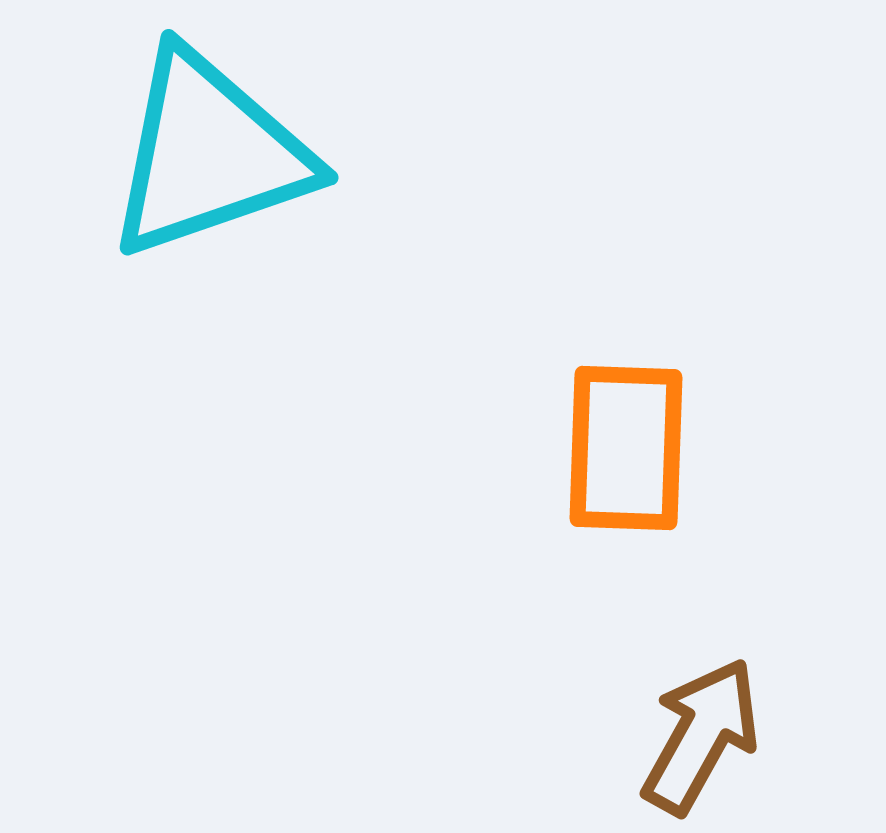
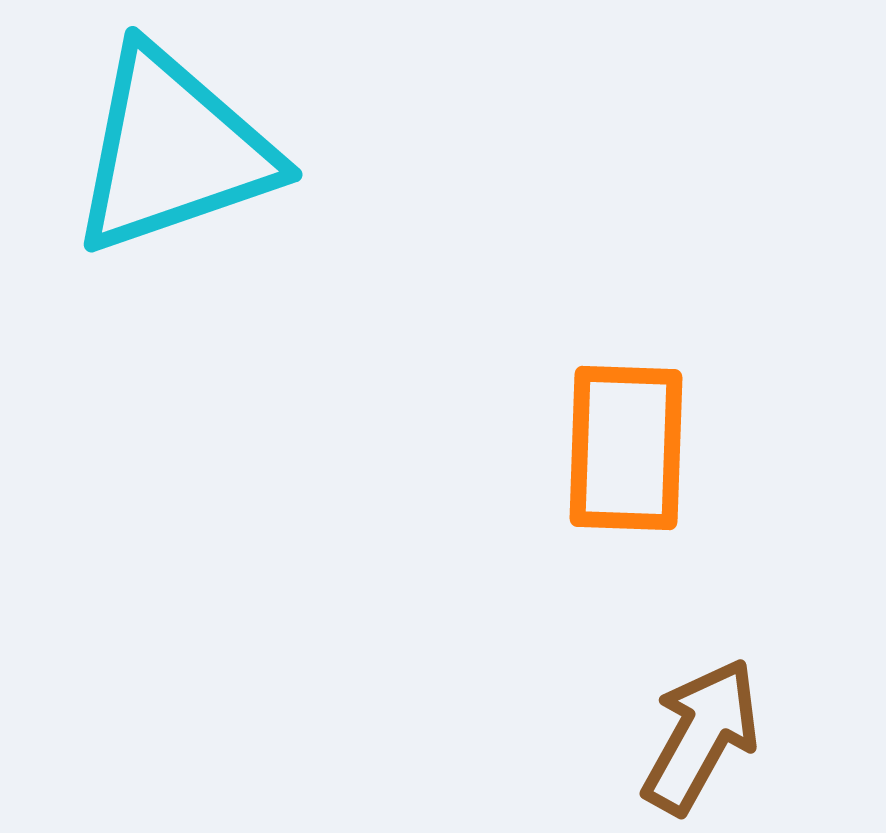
cyan triangle: moved 36 px left, 3 px up
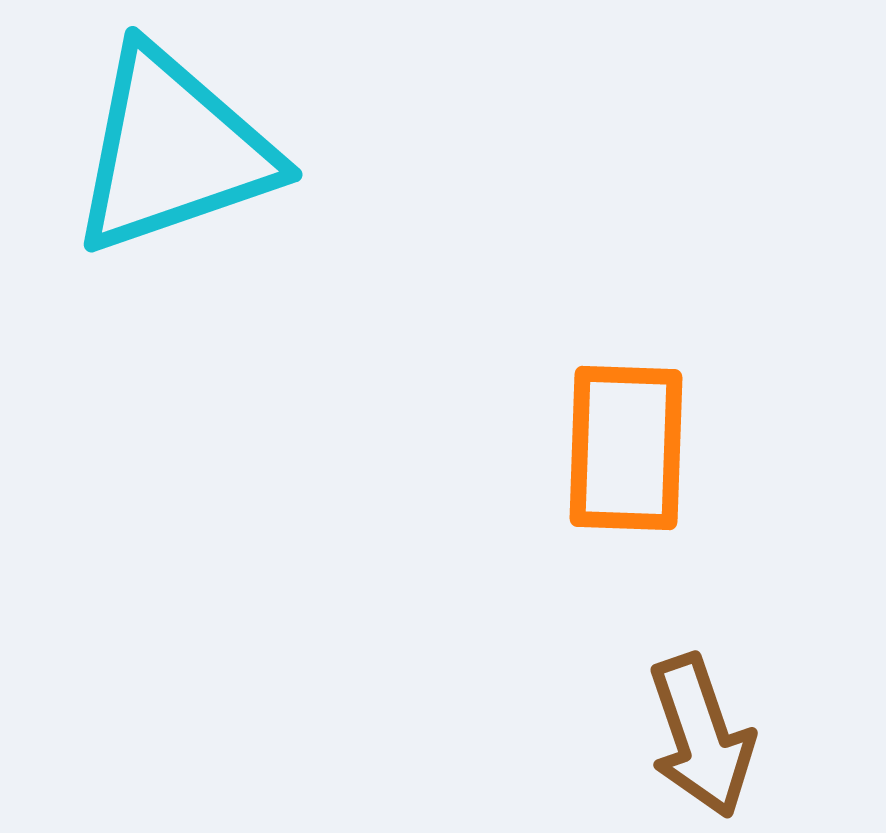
brown arrow: rotated 132 degrees clockwise
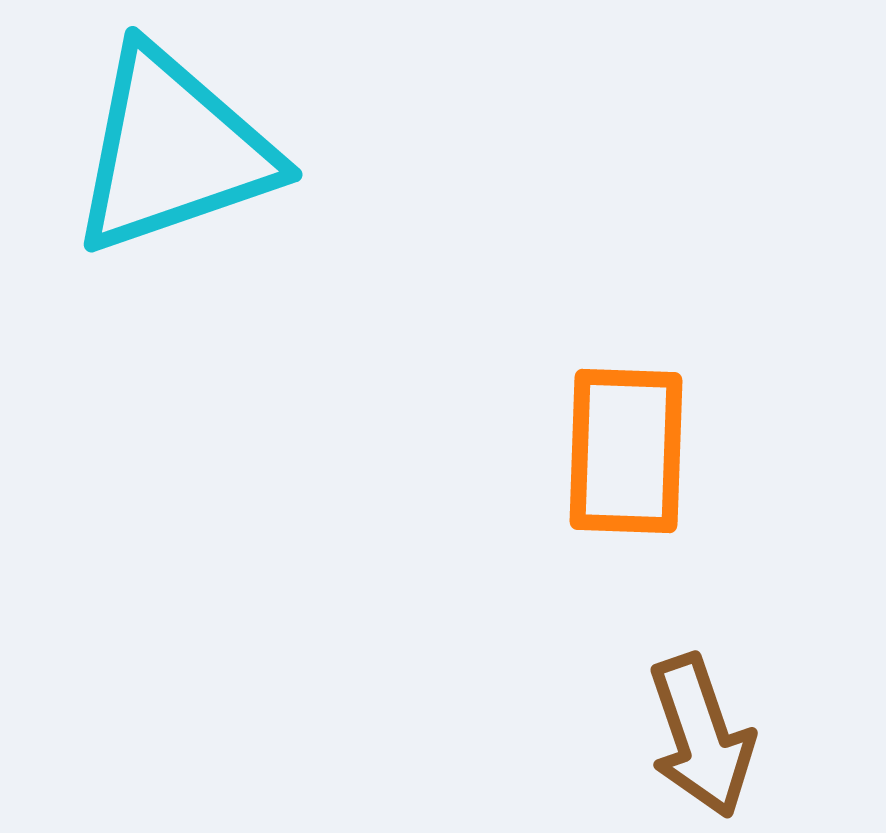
orange rectangle: moved 3 px down
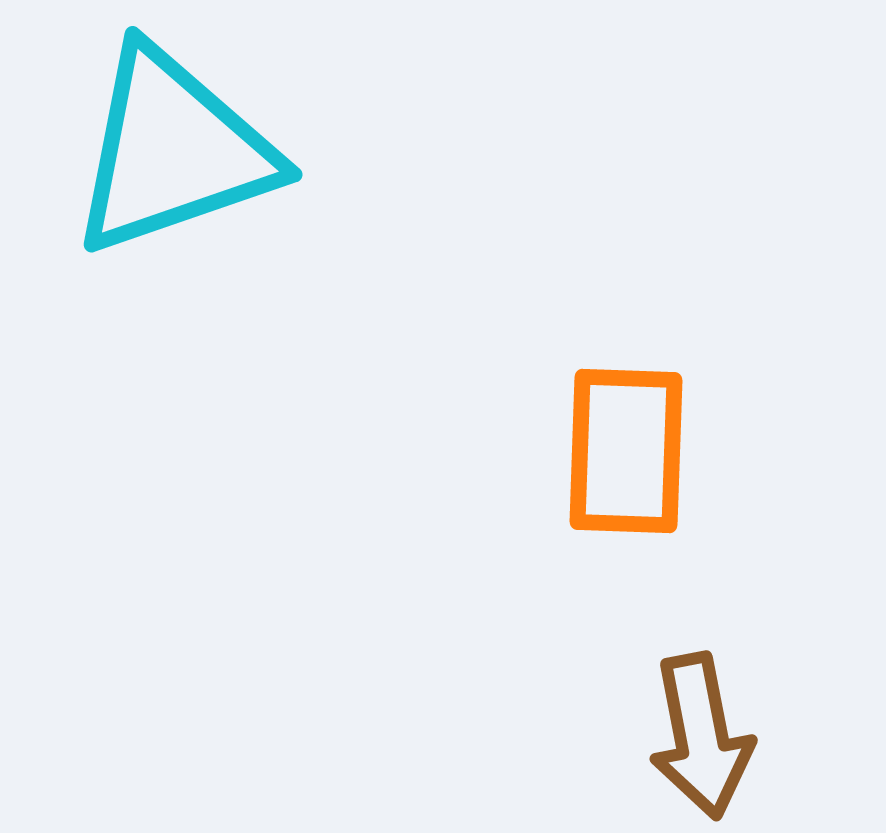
brown arrow: rotated 8 degrees clockwise
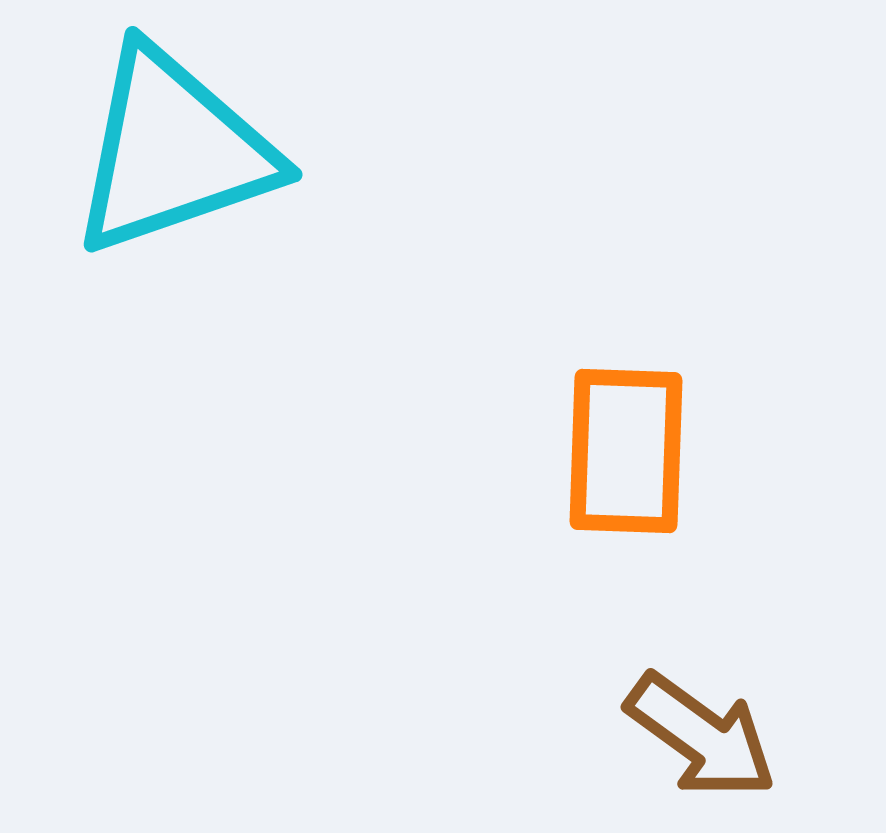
brown arrow: rotated 43 degrees counterclockwise
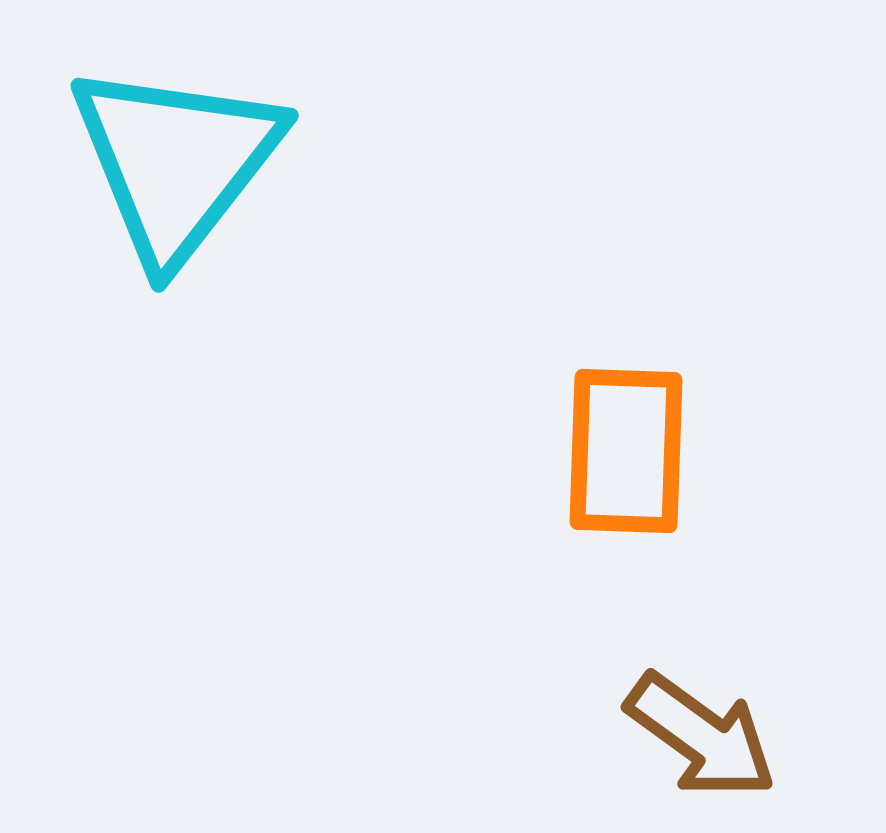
cyan triangle: moved 3 px right, 11 px down; rotated 33 degrees counterclockwise
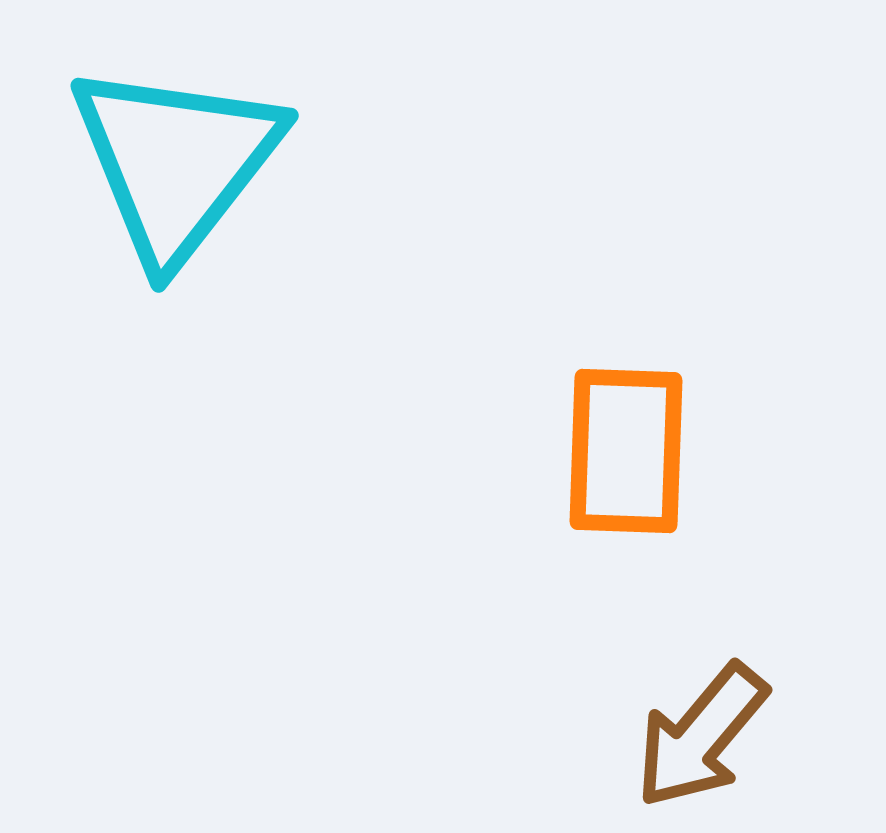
brown arrow: rotated 94 degrees clockwise
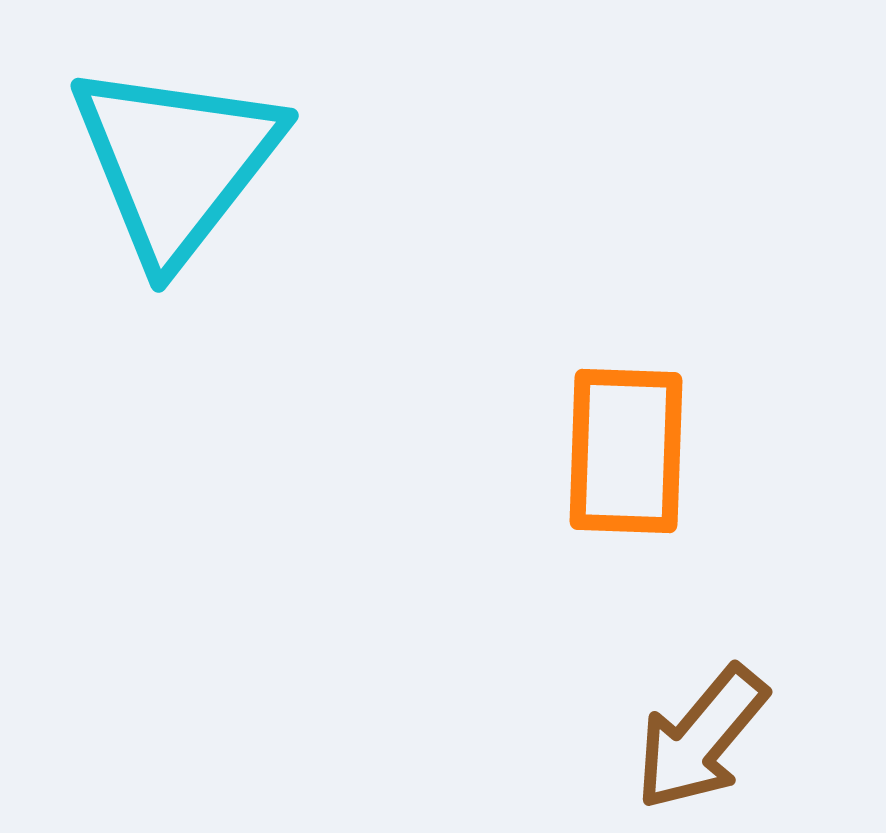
brown arrow: moved 2 px down
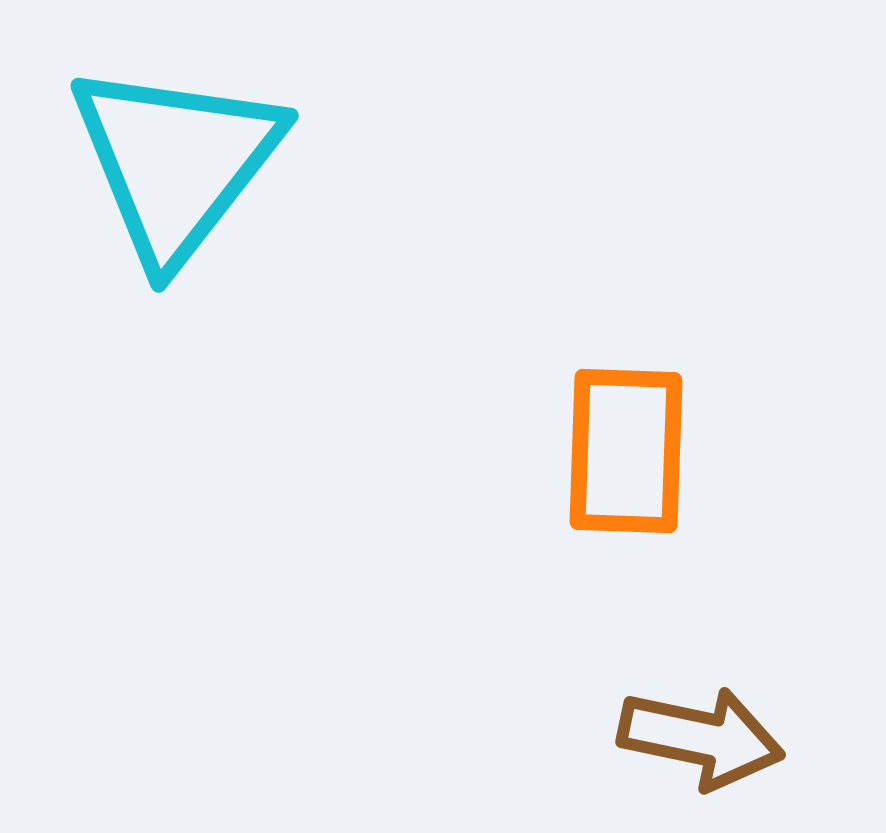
brown arrow: rotated 118 degrees counterclockwise
